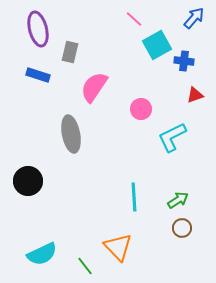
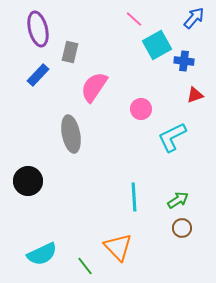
blue rectangle: rotated 65 degrees counterclockwise
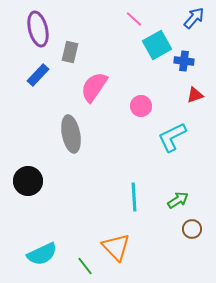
pink circle: moved 3 px up
brown circle: moved 10 px right, 1 px down
orange triangle: moved 2 px left
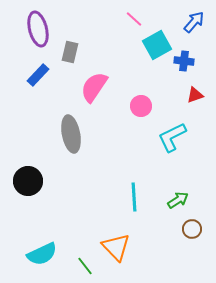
blue arrow: moved 4 px down
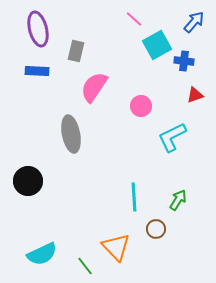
gray rectangle: moved 6 px right, 1 px up
blue rectangle: moved 1 px left, 4 px up; rotated 50 degrees clockwise
green arrow: rotated 25 degrees counterclockwise
brown circle: moved 36 px left
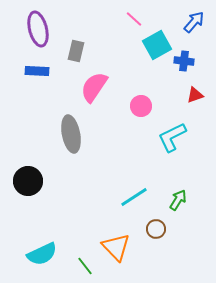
cyan line: rotated 60 degrees clockwise
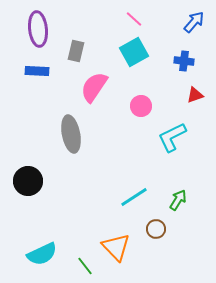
purple ellipse: rotated 8 degrees clockwise
cyan square: moved 23 px left, 7 px down
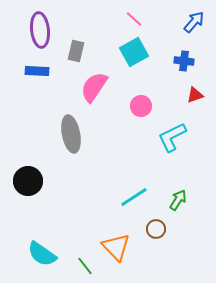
purple ellipse: moved 2 px right, 1 px down
cyan semicircle: rotated 60 degrees clockwise
